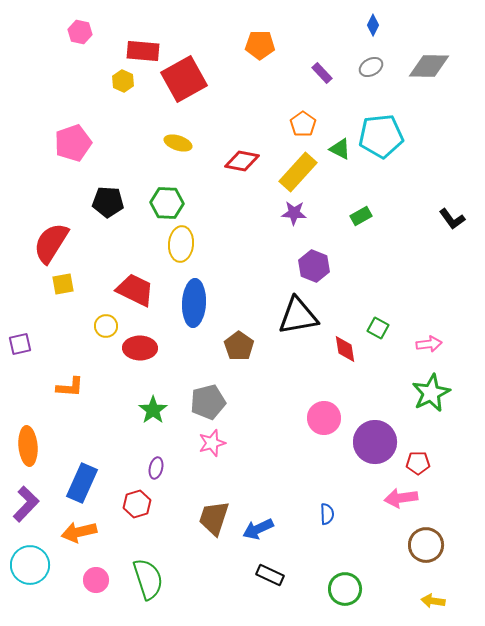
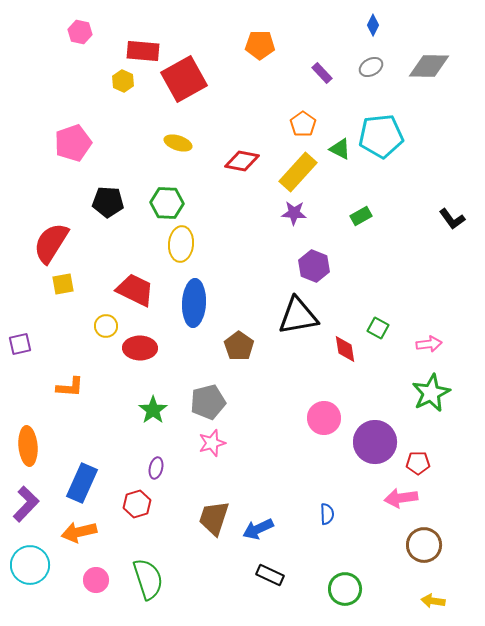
brown circle at (426, 545): moved 2 px left
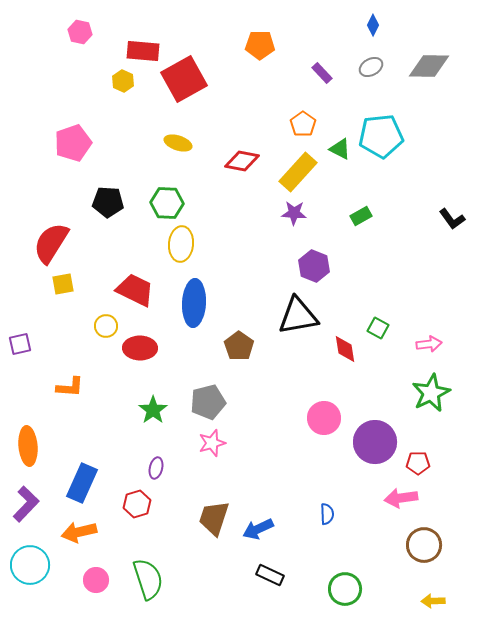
yellow arrow at (433, 601): rotated 10 degrees counterclockwise
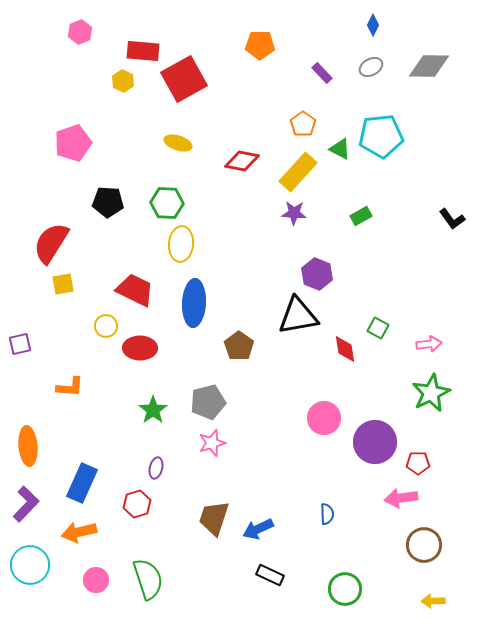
pink hexagon at (80, 32): rotated 25 degrees clockwise
purple hexagon at (314, 266): moved 3 px right, 8 px down
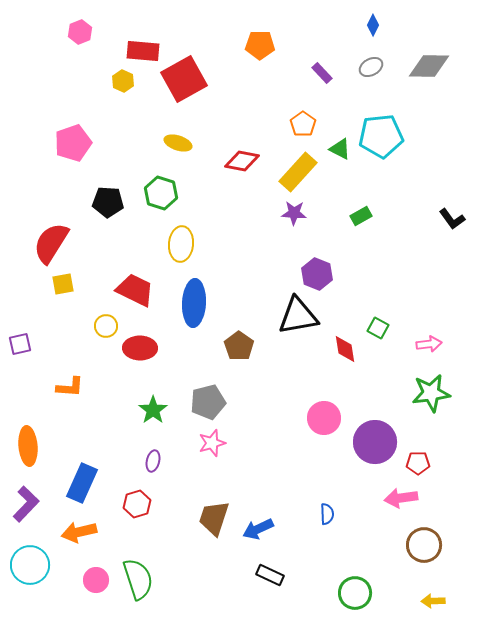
green hexagon at (167, 203): moved 6 px left, 10 px up; rotated 16 degrees clockwise
green star at (431, 393): rotated 18 degrees clockwise
purple ellipse at (156, 468): moved 3 px left, 7 px up
green semicircle at (148, 579): moved 10 px left
green circle at (345, 589): moved 10 px right, 4 px down
